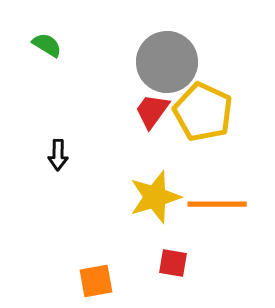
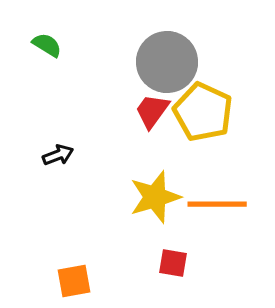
black arrow: rotated 112 degrees counterclockwise
orange square: moved 22 px left
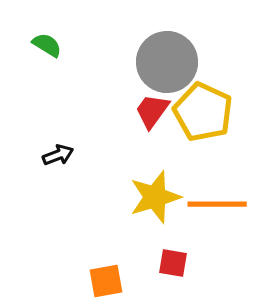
orange square: moved 32 px right
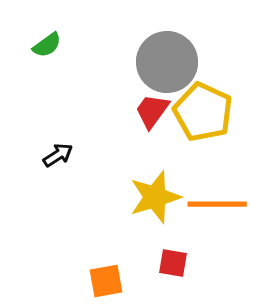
green semicircle: rotated 112 degrees clockwise
black arrow: rotated 12 degrees counterclockwise
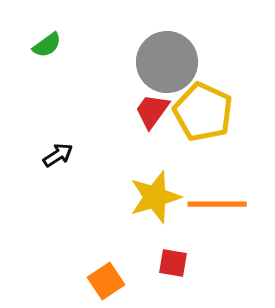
orange square: rotated 24 degrees counterclockwise
